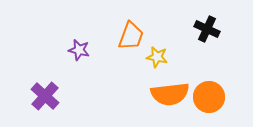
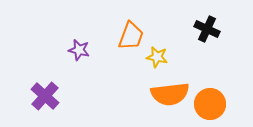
orange circle: moved 1 px right, 7 px down
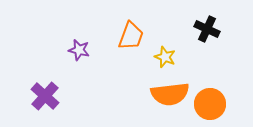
yellow star: moved 8 px right; rotated 10 degrees clockwise
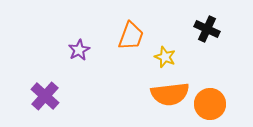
purple star: rotated 30 degrees clockwise
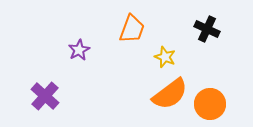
orange trapezoid: moved 1 px right, 7 px up
orange semicircle: rotated 30 degrees counterclockwise
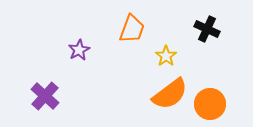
yellow star: moved 1 px right, 1 px up; rotated 15 degrees clockwise
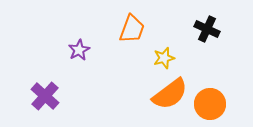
yellow star: moved 2 px left, 2 px down; rotated 20 degrees clockwise
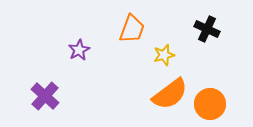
yellow star: moved 3 px up
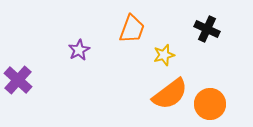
purple cross: moved 27 px left, 16 px up
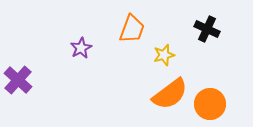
purple star: moved 2 px right, 2 px up
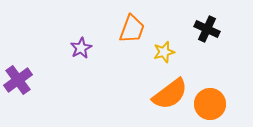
yellow star: moved 3 px up
purple cross: rotated 12 degrees clockwise
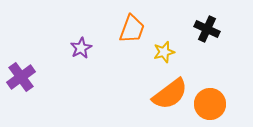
purple cross: moved 3 px right, 3 px up
